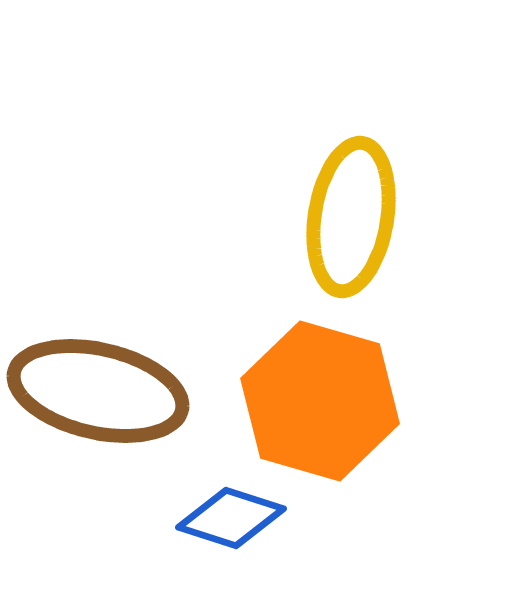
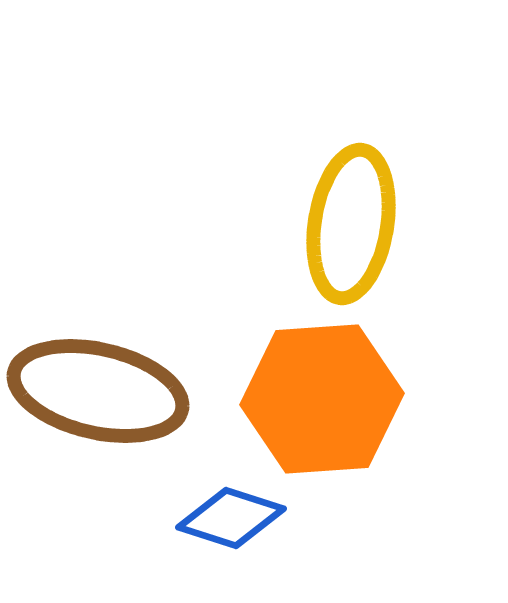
yellow ellipse: moved 7 px down
orange hexagon: moved 2 px right, 2 px up; rotated 20 degrees counterclockwise
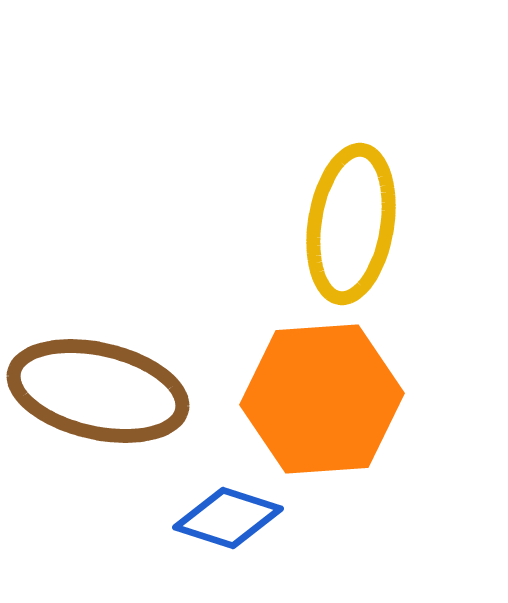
blue diamond: moved 3 px left
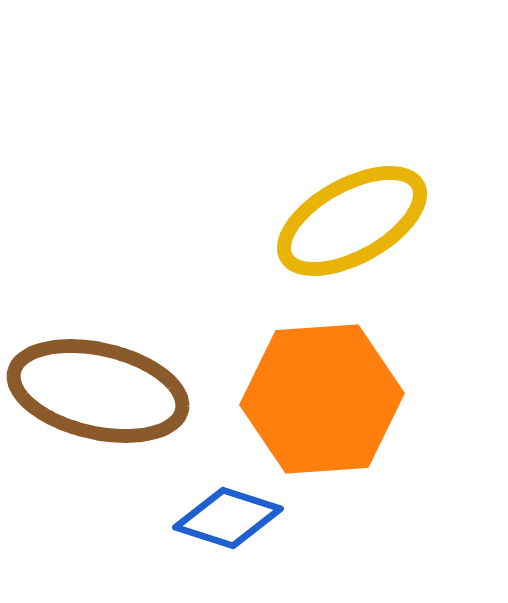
yellow ellipse: moved 1 px right, 3 px up; rotated 52 degrees clockwise
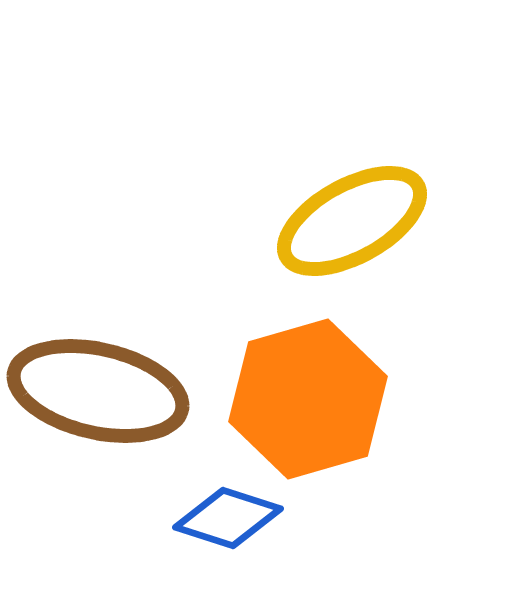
orange hexagon: moved 14 px left; rotated 12 degrees counterclockwise
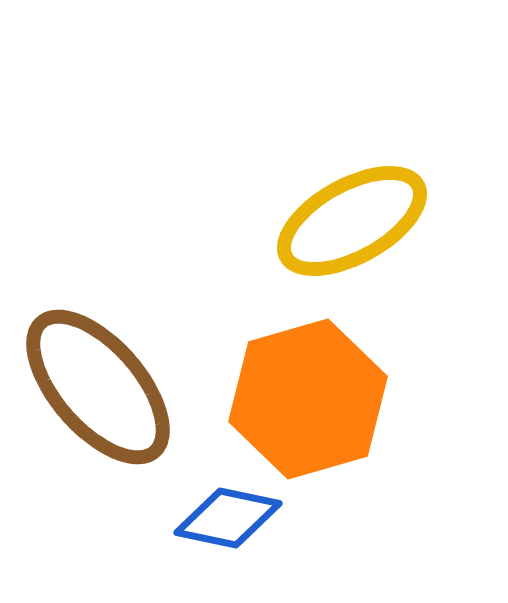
brown ellipse: moved 4 px up; rotated 36 degrees clockwise
blue diamond: rotated 6 degrees counterclockwise
